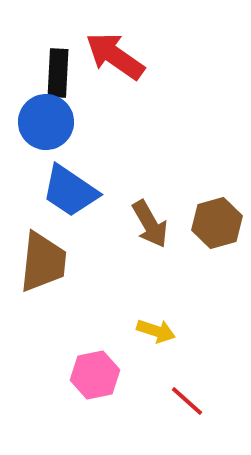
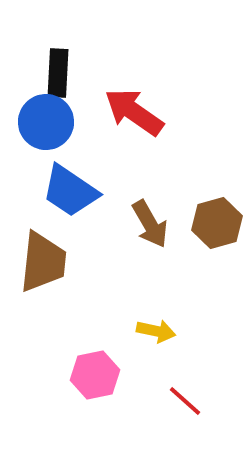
red arrow: moved 19 px right, 56 px down
yellow arrow: rotated 6 degrees counterclockwise
red line: moved 2 px left
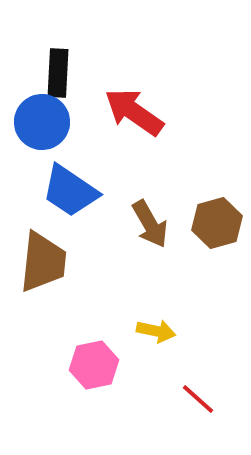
blue circle: moved 4 px left
pink hexagon: moved 1 px left, 10 px up
red line: moved 13 px right, 2 px up
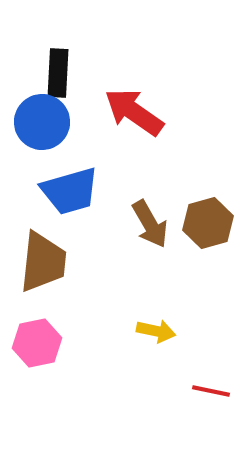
blue trapezoid: rotated 50 degrees counterclockwise
brown hexagon: moved 9 px left
pink hexagon: moved 57 px left, 22 px up
red line: moved 13 px right, 8 px up; rotated 30 degrees counterclockwise
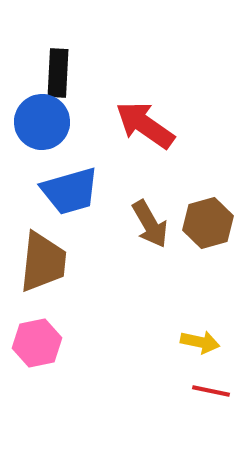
red arrow: moved 11 px right, 13 px down
yellow arrow: moved 44 px right, 11 px down
